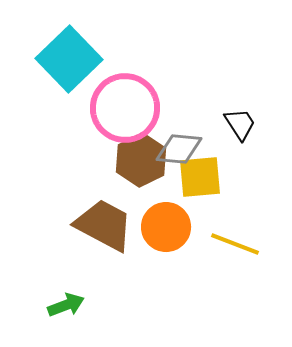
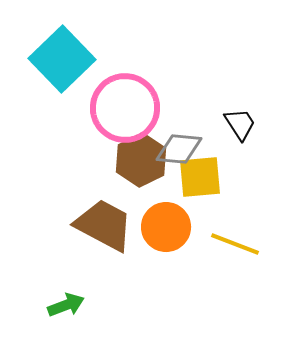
cyan square: moved 7 px left
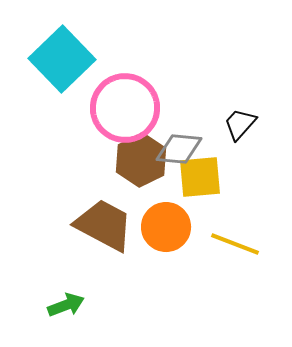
black trapezoid: rotated 105 degrees counterclockwise
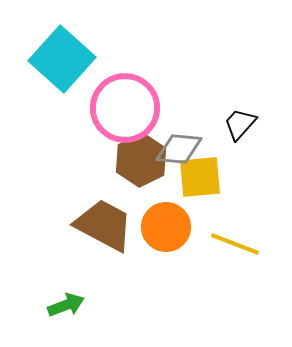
cyan square: rotated 4 degrees counterclockwise
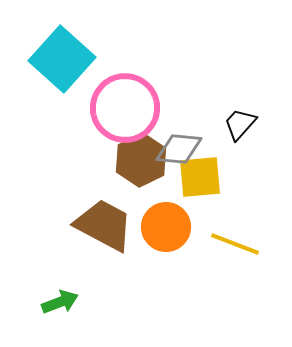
green arrow: moved 6 px left, 3 px up
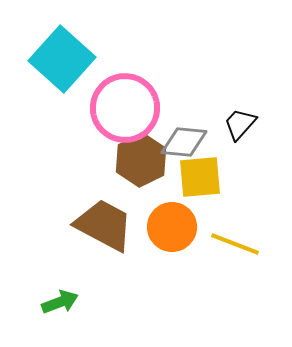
gray diamond: moved 5 px right, 7 px up
orange circle: moved 6 px right
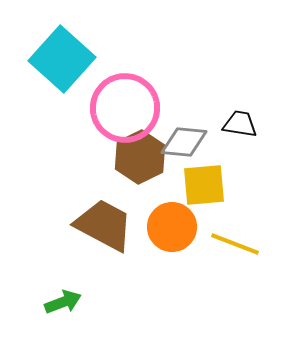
black trapezoid: rotated 57 degrees clockwise
brown hexagon: moved 1 px left, 3 px up
yellow square: moved 4 px right, 8 px down
green arrow: moved 3 px right
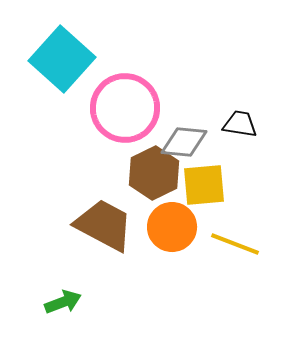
brown hexagon: moved 14 px right, 16 px down
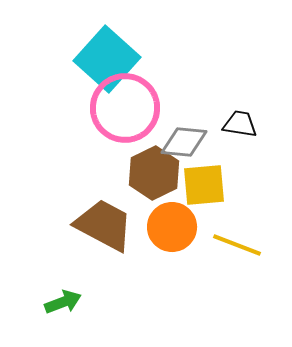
cyan square: moved 45 px right
yellow line: moved 2 px right, 1 px down
